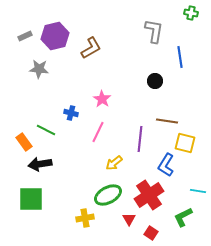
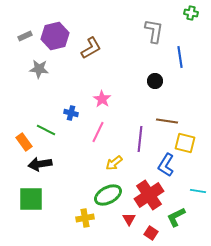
green L-shape: moved 7 px left
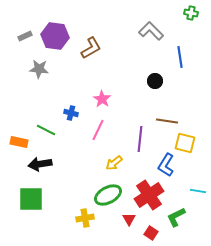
gray L-shape: moved 3 px left; rotated 55 degrees counterclockwise
purple hexagon: rotated 20 degrees clockwise
pink line: moved 2 px up
orange rectangle: moved 5 px left; rotated 42 degrees counterclockwise
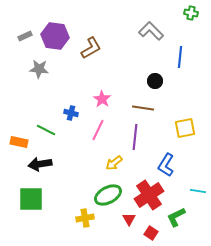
blue line: rotated 15 degrees clockwise
brown line: moved 24 px left, 13 px up
purple line: moved 5 px left, 2 px up
yellow square: moved 15 px up; rotated 25 degrees counterclockwise
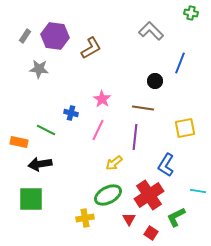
gray rectangle: rotated 32 degrees counterclockwise
blue line: moved 6 px down; rotated 15 degrees clockwise
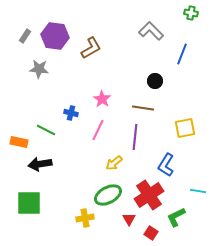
blue line: moved 2 px right, 9 px up
green square: moved 2 px left, 4 px down
